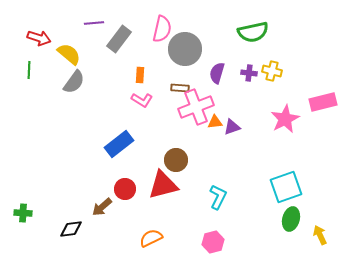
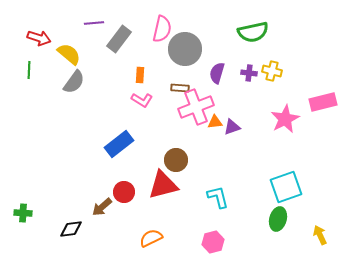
red circle: moved 1 px left, 3 px down
cyan L-shape: rotated 40 degrees counterclockwise
green ellipse: moved 13 px left
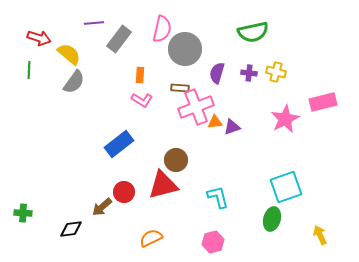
yellow cross: moved 4 px right, 1 px down
green ellipse: moved 6 px left
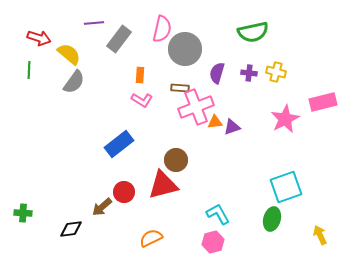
cyan L-shape: moved 17 px down; rotated 15 degrees counterclockwise
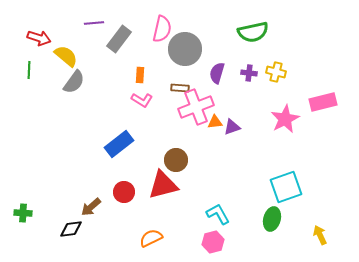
yellow semicircle: moved 3 px left, 2 px down
brown arrow: moved 11 px left
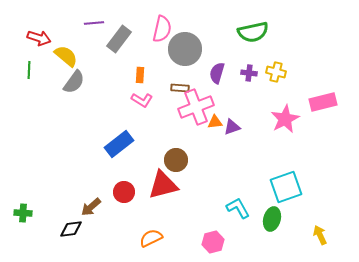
cyan L-shape: moved 20 px right, 6 px up
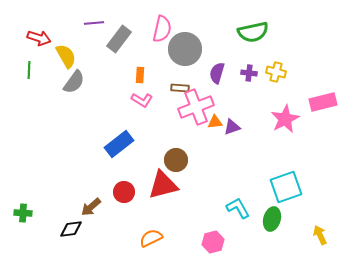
yellow semicircle: rotated 20 degrees clockwise
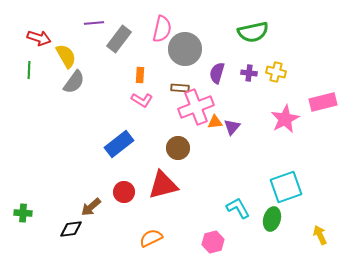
purple triangle: rotated 30 degrees counterclockwise
brown circle: moved 2 px right, 12 px up
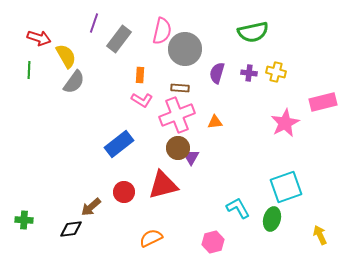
purple line: rotated 66 degrees counterclockwise
pink semicircle: moved 2 px down
pink cross: moved 19 px left, 8 px down
pink star: moved 4 px down
purple triangle: moved 41 px left, 30 px down; rotated 12 degrees counterclockwise
green cross: moved 1 px right, 7 px down
